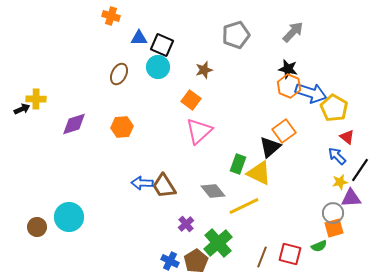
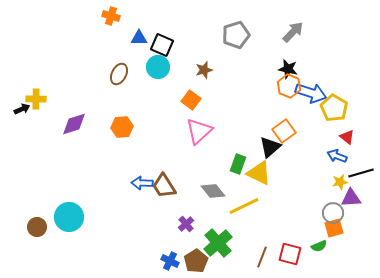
blue arrow at (337, 156): rotated 24 degrees counterclockwise
black line at (360, 170): moved 1 px right, 3 px down; rotated 40 degrees clockwise
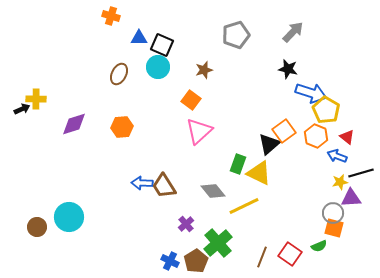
orange hexagon at (289, 86): moved 27 px right, 50 px down
yellow pentagon at (334, 108): moved 8 px left, 2 px down
black triangle at (270, 147): moved 1 px left, 3 px up
orange square at (334, 228): rotated 30 degrees clockwise
red square at (290, 254): rotated 20 degrees clockwise
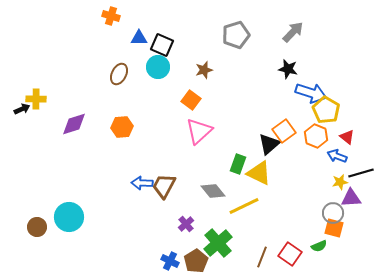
brown trapezoid at (164, 186): rotated 60 degrees clockwise
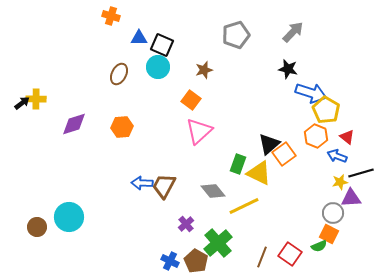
black arrow at (22, 109): moved 6 px up; rotated 14 degrees counterclockwise
orange square at (284, 131): moved 23 px down
orange square at (334, 228): moved 5 px left, 6 px down; rotated 12 degrees clockwise
brown pentagon at (196, 261): rotated 10 degrees counterclockwise
